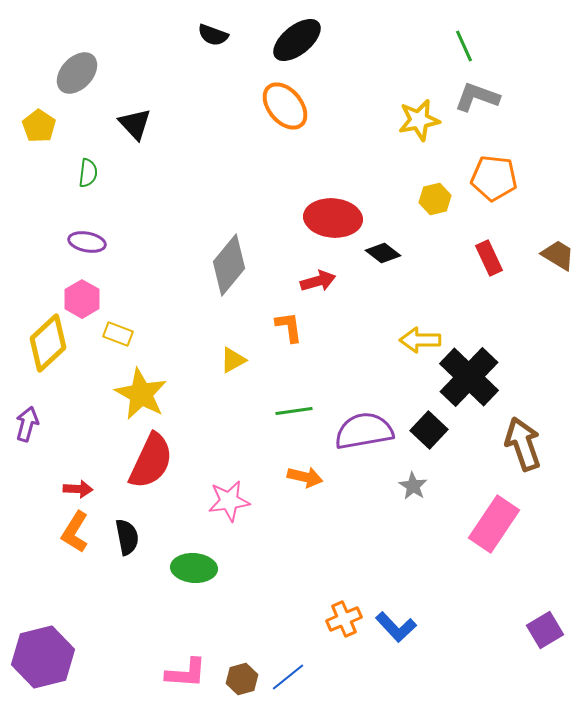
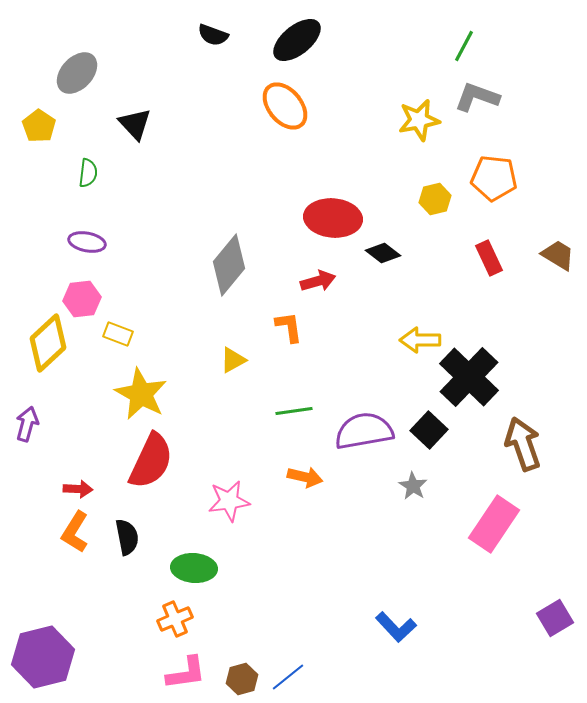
green line at (464, 46): rotated 52 degrees clockwise
pink hexagon at (82, 299): rotated 24 degrees clockwise
orange cross at (344, 619): moved 169 px left
purple square at (545, 630): moved 10 px right, 12 px up
pink L-shape at (186, 673): rotated 12 degrees counterclockwise
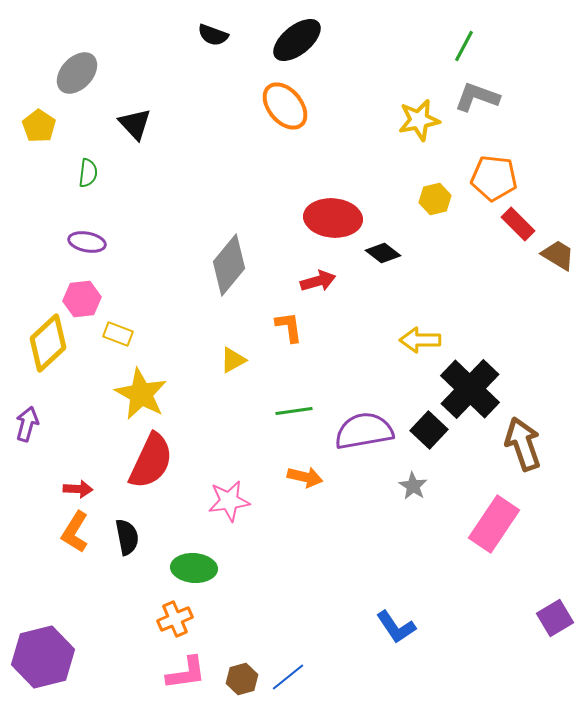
red rectangle at (489, 258): moved 29 px right, 34 px up; rotated 20 degrees counterclockwise
black cross at (469, 377): moved 1 px right, 12 px down
blue L-shape at (396, 627): rotated 9 degrees clockwise
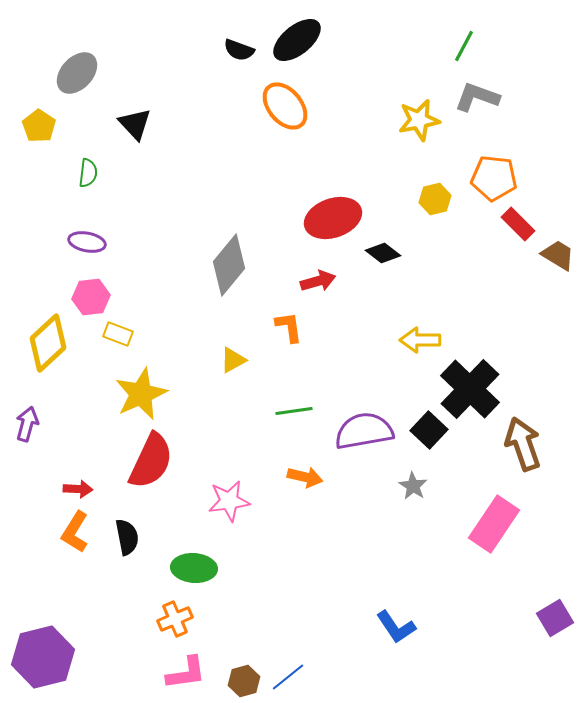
black semicircle at (213, 35): moved 26 px right, 15 px down
red ellipse at (333, 218): rotated 24 degrees counterclockwise
pink hexagon at (82, 299): moved 9 px right, 2 px up
yellow star at (141, 394): rotated 20 degrees clockwise
brown hexagon at (242, 679): moved 2 px right, 2 px down
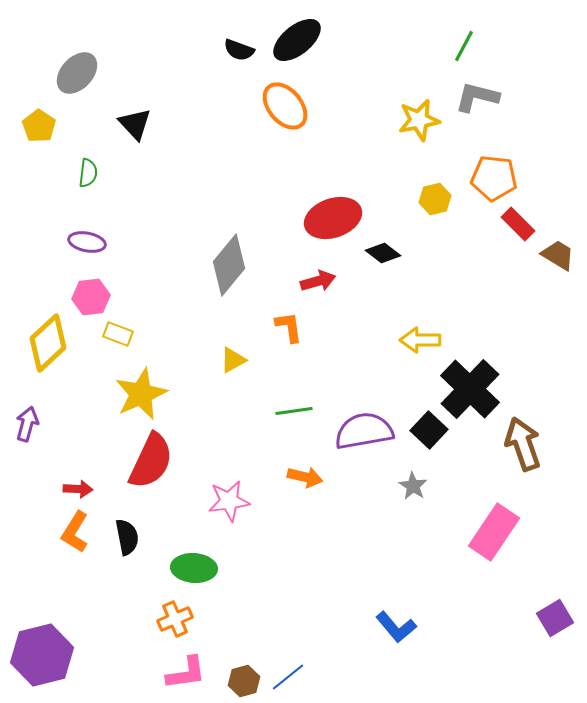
gray L-shape at (477, 97): rotated 6 degrees counterclockwise
pink rectangle at (494, 524): moved 8 px down
blue L-shape at (396, 627): rotated 6 degrees counterclockwise
purple hexagon at (43, 657): moved 1 px left, 2 px up
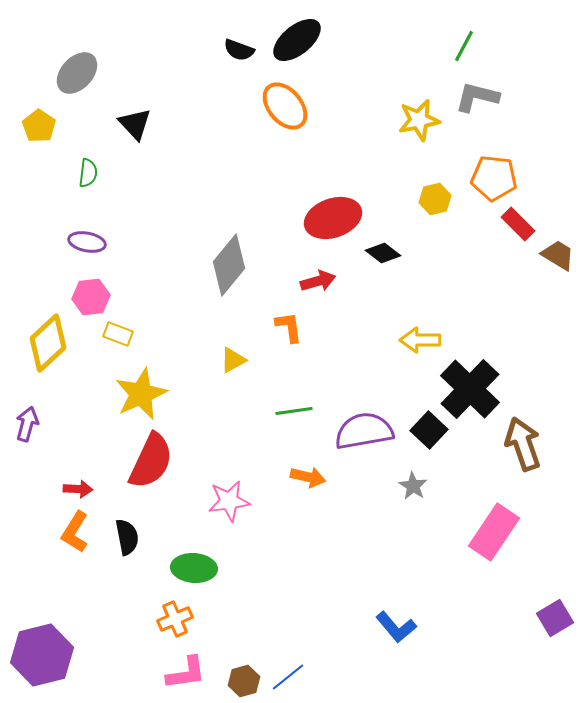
orange arrow at (305, 477): moved 3 px right
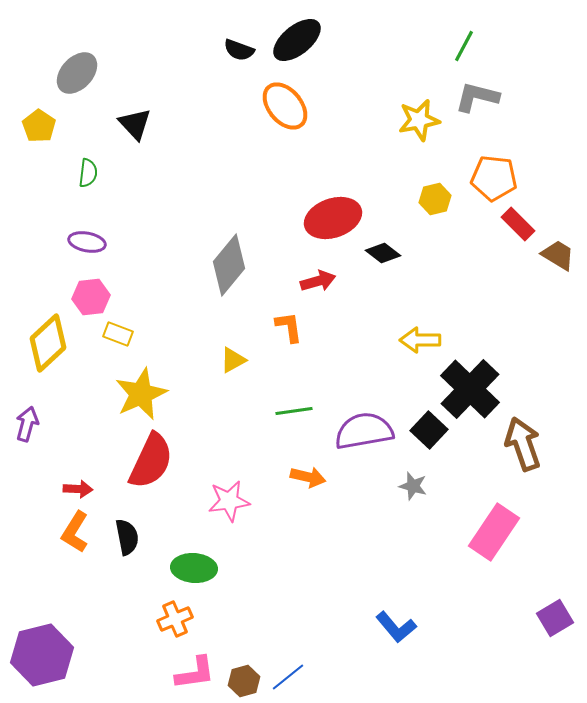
gray star at (413, 486): rotated 16 degrees counterclockwise
pink L-shape at (186, 673): moved 9 px right
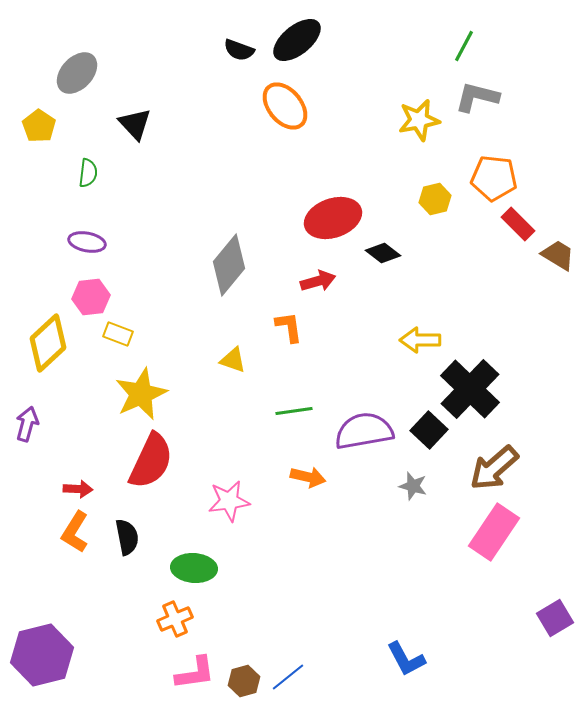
yellow triangle at (233, 360): rotated 48 degrees clockwise
brown arrow at (523, 444): moved 29 px left, 24 px down; rotated 112 degrees counterclockwise
blue L-shape at (396, 627): moved 10 px right, 32 px down; rotated 12 degrees clockwise
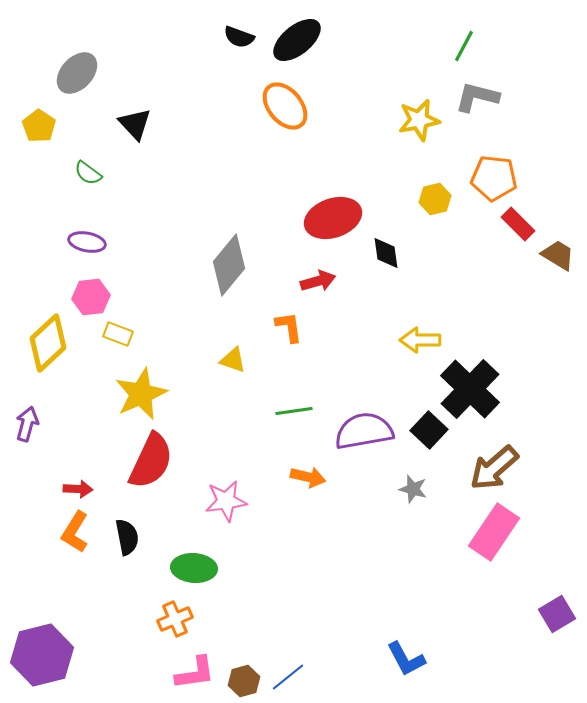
black semicircle at (239, 50): moved 13 px up
green semicircle at (88, 173): rotated 120 degrees clockwise
black diamond at (383, 253): moved 3 px right; rotated 44 degrees clockwise
gray star at (413, 486): moved 3 px down
pink star at (229, 501): moved 3 px left
purple square at (555, 618): moved 2 px right, 4 px up
